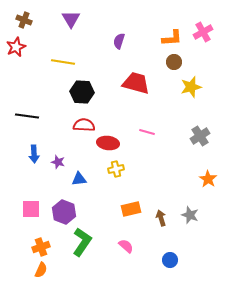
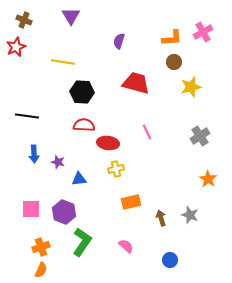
purple triangle: moved 3 px up
pink line: rotated 49 degrees clockwise
orange rectangle: moved 7 px up
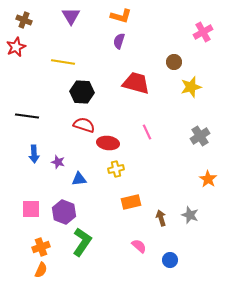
orange L-shape: moved 51 px left, 22 px up; rotated 20 degrees clockwise
red semicircle: rotated 15 degrees clockwise
pink semicircle: moved 13 px right
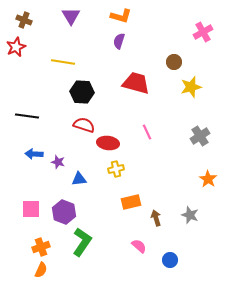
blue arrow: rotated 96 degrees clockwise
brown arrow: moved 5 px left
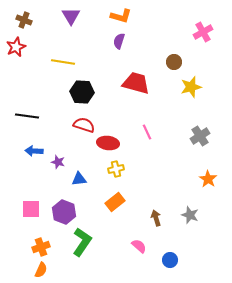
blue arrow: moved 3 px up
orange rectangle: moved 16 px left; rotated 24 degrees counterclockwise
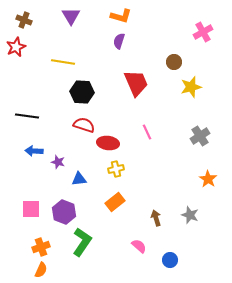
red trapezoid: rotated 52 degrees clockwise
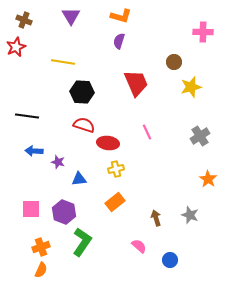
pink cross: rotated 30 degrees clockwise
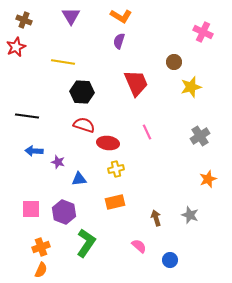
orange L-shape: rotated 15 degrees clockwise
pink cross: rotated 24 degrees clockwise
orange star: rotated 18 degrees clockwise
orange rectangle: rotated 24 degrees clockwise
green L-shape: moved 4 px right, 1 px down
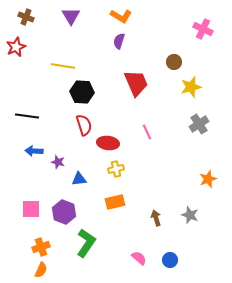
brown cross: moved 2 px right, 3 px up
pink cross: moved 3 px up
yellow line: moved 4 px down
red semicircle: rotated 55 degrees clockwise
gray cross: moved 1 px left, 12 px up
pink semicircle: moved 12 px down
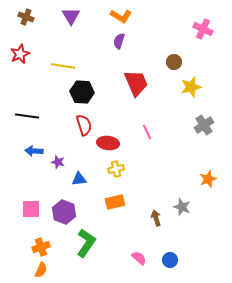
red star: moved 4 px right, 7 px down
gray cross: moved 5 px right, 1 px down
gray star: moved 8 px left, 8 px up
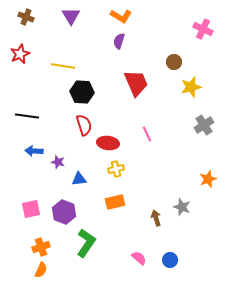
pink line: moved 2 px down
pink square: rotated 12 degrees counterclockwise
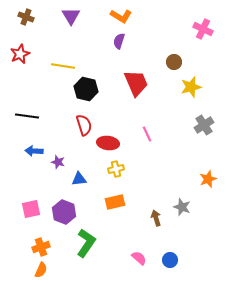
black hexagon: moved 4 px right, 3 px up; rotated 10 degrees clockwise
